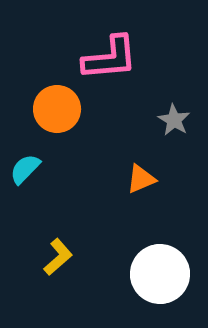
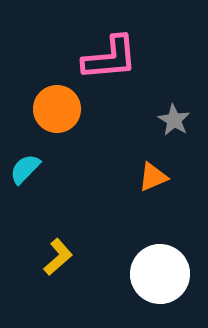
orange triangle: moved 12 px right, 2 px up
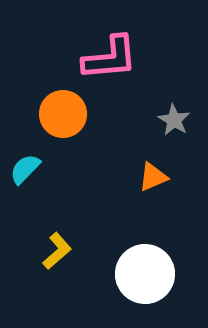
orange circle: moved 6 px right, 5 px down
yellow L-shape: moved 1 px left, 6 px up
white circle: moved 15 px left
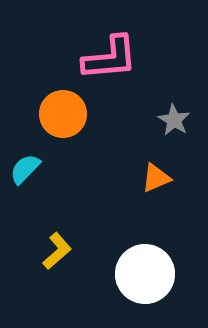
orange triangle: moved 3 px right, 1 px down
